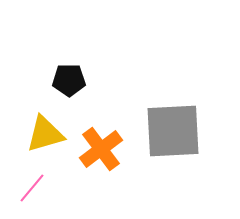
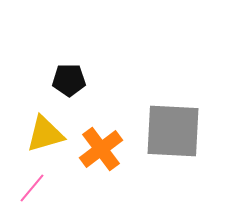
gray square: rotated 6 degrees clockwise
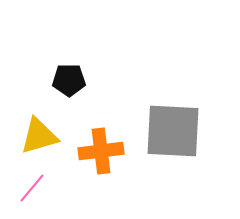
yellow triangle: moved 6 px left, 2 px down
orange cross: moved 2 px down; rotated 30 degrees clockwise
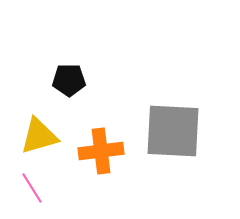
pink line: rotated 72 degrees counterclockwise
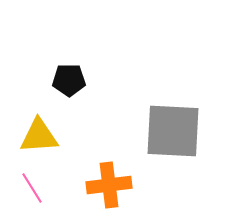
yellow triangle: rotated 12 degrees clockwise
orange cross: moved 8 px right, 34 px down
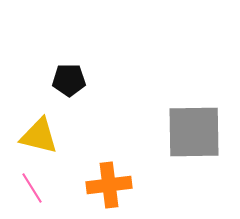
gray square: moved 21 px right, 1 px down; rotated 4 degrees counterclockwise
yellow triangle: rotated 18 degrees clockwise
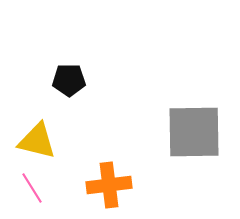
yellow triangle: moved 2 px left, 5 px down
